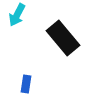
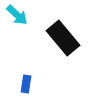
cyan arrow: rotated 75 degrees counterclockwise
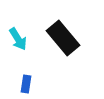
cyan arrow: moved 1 px right, 24 px down; rotated 15 degrees clockwise
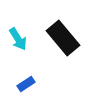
blue rectangle: rotated 48 degrees clockwise
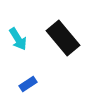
blue rectangle: moved 2 px right
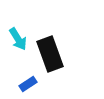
black rectangle: moved 13 px left, 16 px down; rotated 20 degrees clockwise
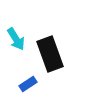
cyan arrow: moved 2 px left
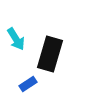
black rectangle: rotated 36 degrees clockwise
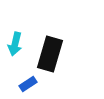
cyan arrow: moved 1 px left, 5 px down; rotated 45 degrees clockwise
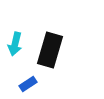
black rectangle: moved 4 px up
